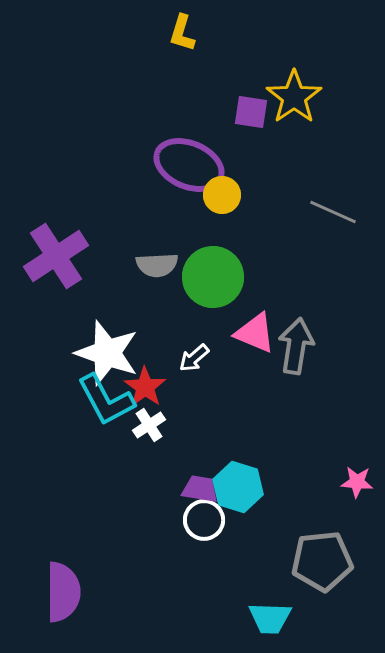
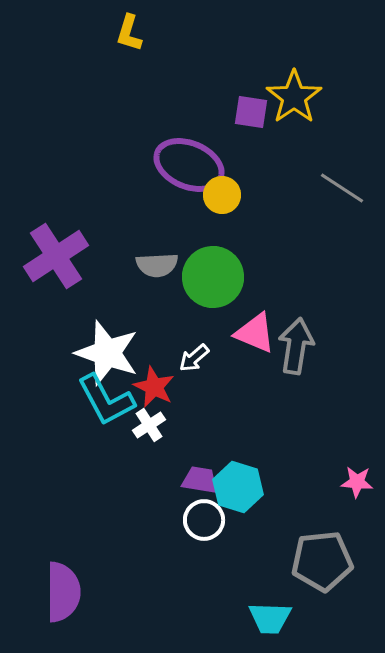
yellow L-shape: moved 53 px left
gray line: moved 9 px right, 24 px up; rotated 9 degrees clockwise
red star: moved 9 px right; rotated 9 degrees counterclockwise
purple trapezoid: moved 9 px up
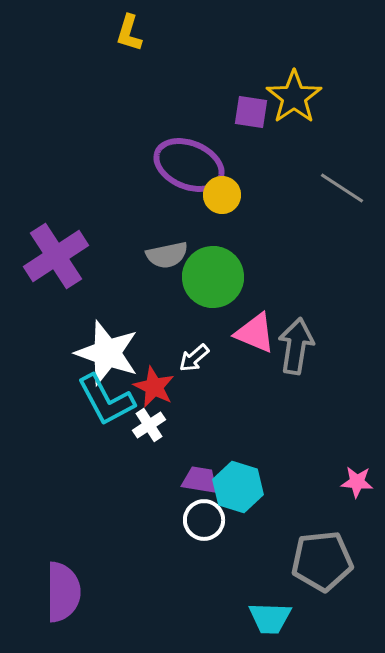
gray semicircle: moved 10 px right, 10 px up; rotated 9 degrees counterclockwise
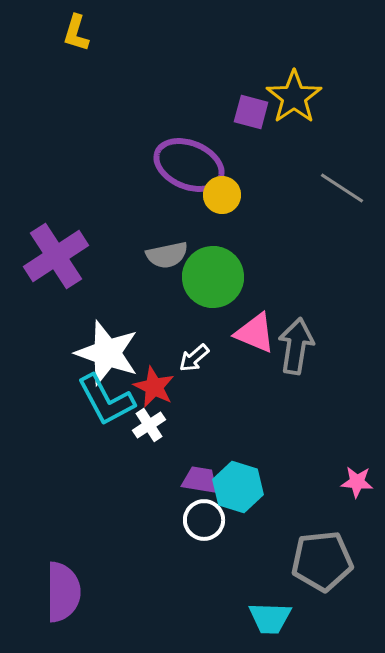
yellow L-shape: moved 53 px left
purple square: rotated 6 degrees clockwise
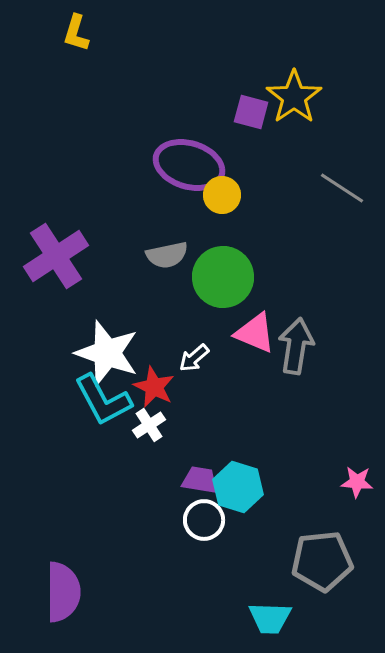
purple ellipse: rotated 6 degrees counterclockwise
green circle: moved 10 px right
cyan L-shape: moved 3 px left
